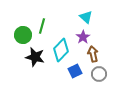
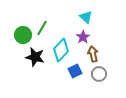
green line: moved 2 px down; rotated 14 degrees clockwise
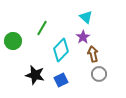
green circle: moved 10 px left, 6 px down
black star: moved 18 px down
blue square: moved 14 px left, 9 px down
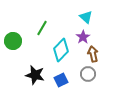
gray circle: moved 11 px left
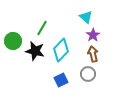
purple star: moved 10 px right, 2 px up
black star: moved 24 px up
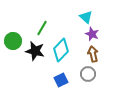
purple star: moved 1 px left, 1 px up; rotated 16 degrees counterclockwise
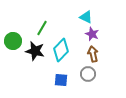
cyan triangle: rotated 16 degrees counterclockwise
blue square: rotated 32 degrees clockwise
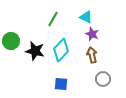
green line: moved 11 px right, 9 px up
green circle: moved 2 px left
brown arrow: moved 1 px left, 1 px down
gray circle: moved 15 px right, 5 px down
blue square: moved 4 px down
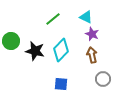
green line: rotated 21 degrees clockwise
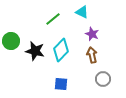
cyan triangle: moved 4 px left, 5 px up
